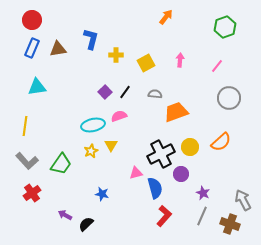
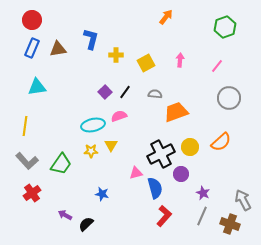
yellow star: rotated 24 degrees clockwise
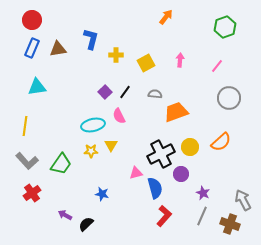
pink semicircle: rotated 98 degrees counterclockwise
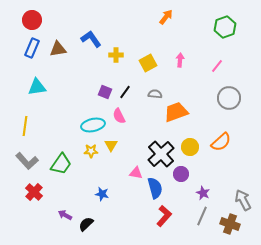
blue L-shape: rotated 50 degrees counterclockwise
yellow square: moved 2 px right
purple square: rotated 24 degrees counterclockwise
black cross: rotated 16 degrees counterclockwise
pink triangle: rotated 24 degrees clockwise
red cross: moved 2 px right, 1 px up; rotated 12 degrees counterclockwise
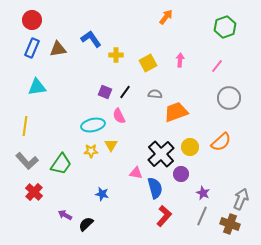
gray arrow: moved 2 px left, 1 px up; rotated 50 degrees clockwise
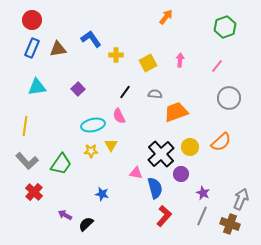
purple square: moved 27 px left, 3 px up; rotated 24 degrees clockwise
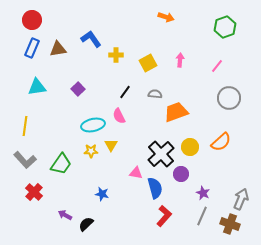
orange arrow: rotated 70 degrees clockwise
gray L-shape: moved 2 px left, 1 px up
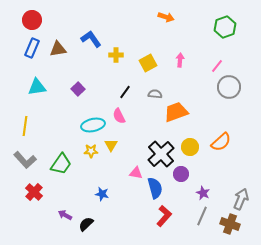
gray circle: moved 11 px up
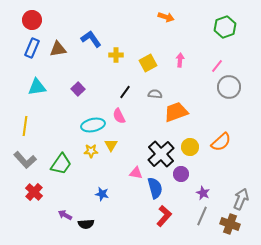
black semicircle: rotated 140 degrees counterclockwise
